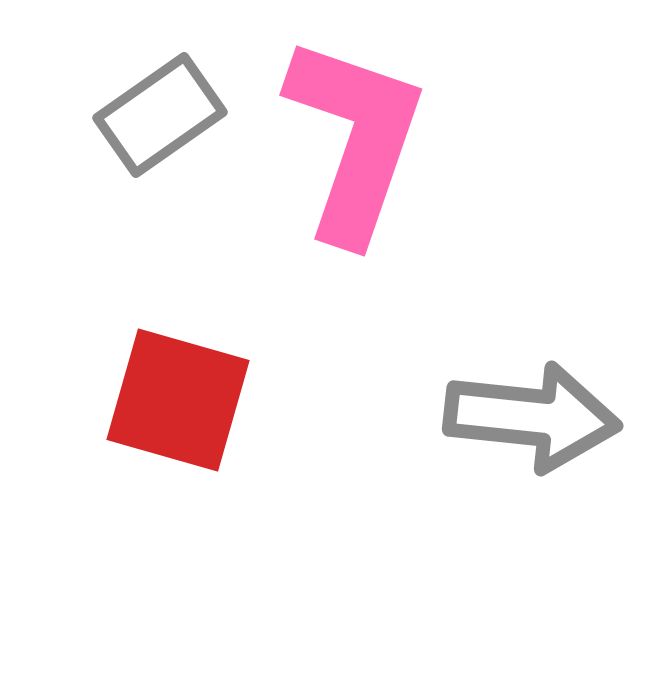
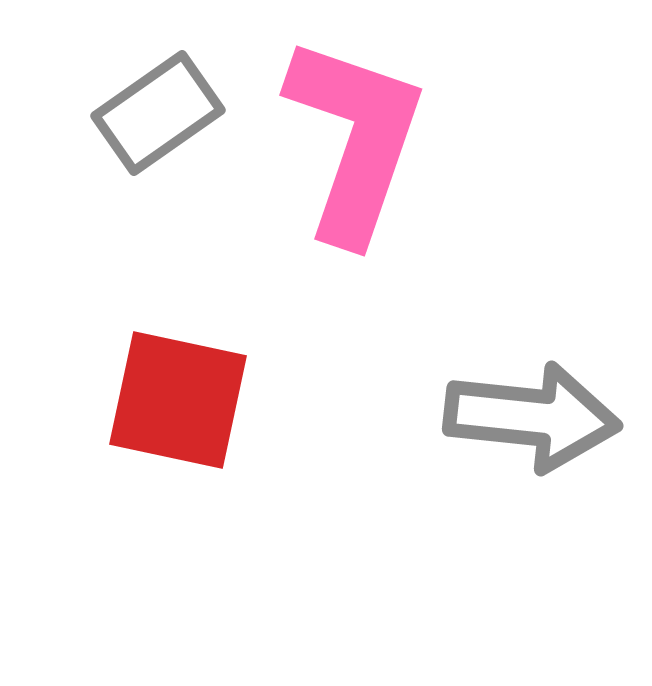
gray rectangle: moved 2 px left, 2 px up
red square: rotated 4 degrees counterclockwise
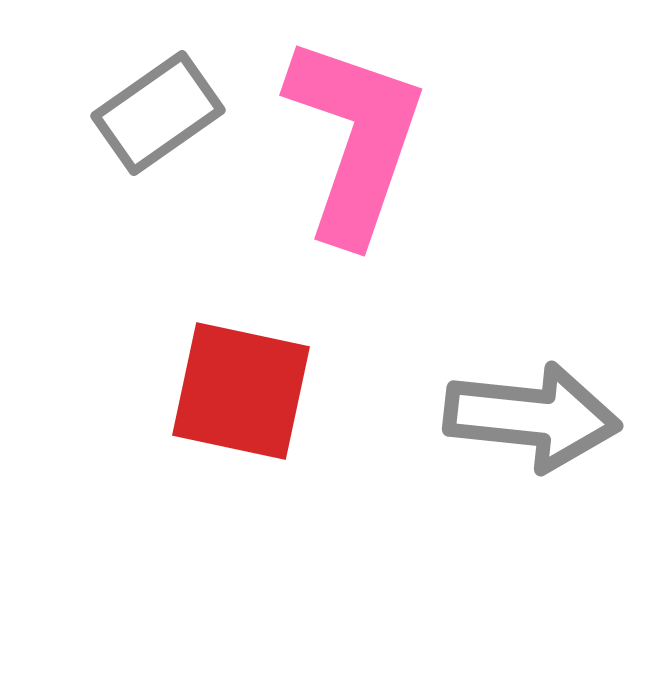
red square: moved 63 px right, 9 px up
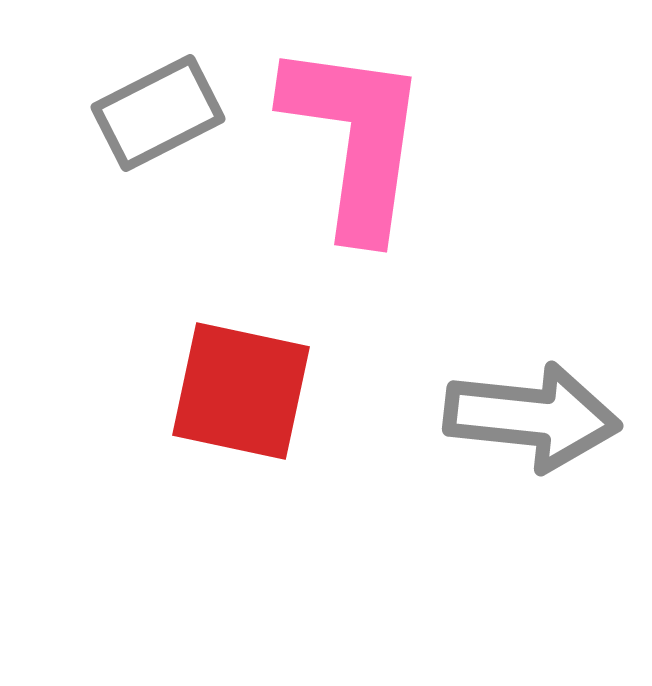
gray rectangle: rotated 8 degrees clockwise
pink L-shape: rotated 11 degrees counterclockwise
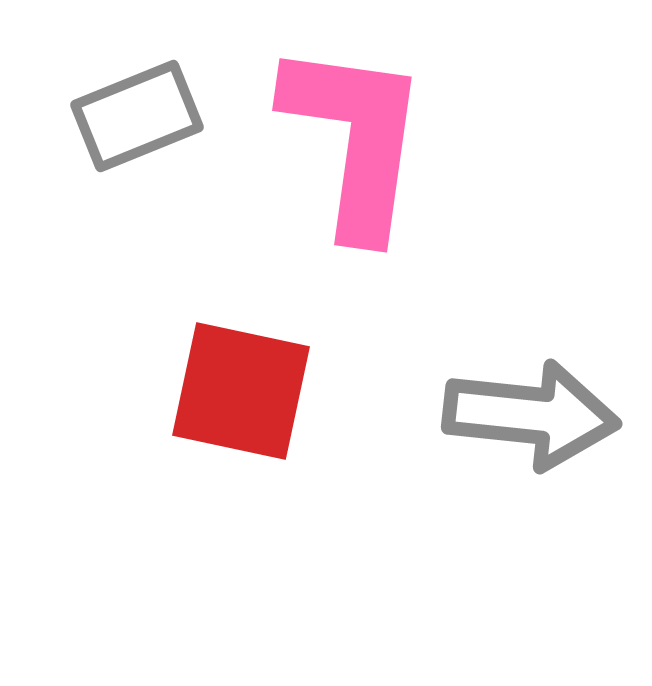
gray rectangle: moved 21 px left, 3 px down; rotated 5 degrees clockwise
gray arrow: moved 1 px left, 2 px up
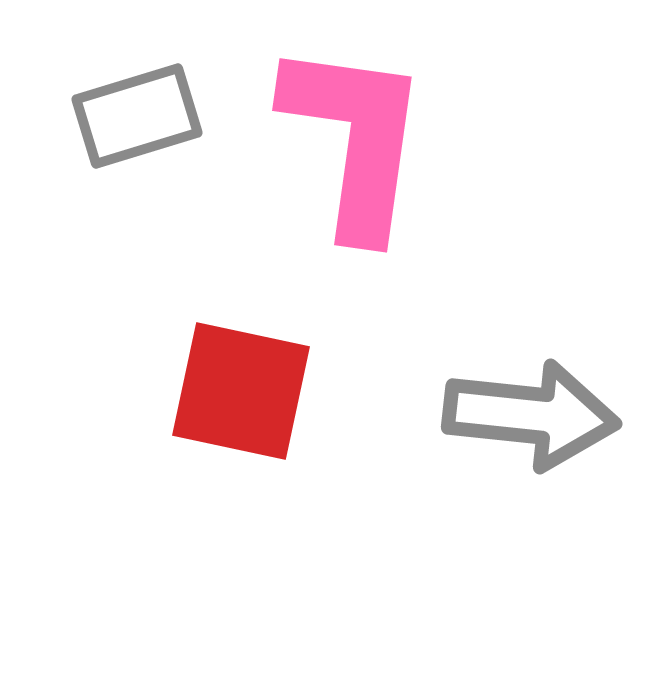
gray rectangle: rotated 5 degrees clockwise
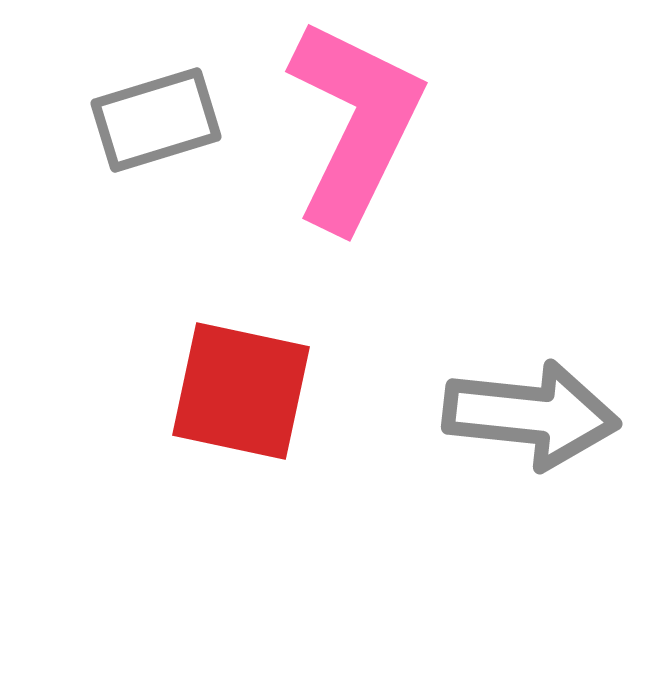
gray rectangle: moved 19 px right, 4 px down
pink L-shape: moved 15 px up; rotated 18 degrees clockwise
